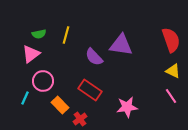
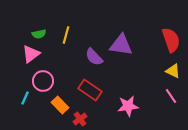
pink star: moved 1 px right, 1 px up
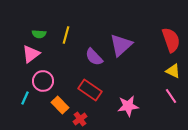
green semicircle: rotated 16 degrees clockwise
purple triangle: rotated 50 degrees counterclockwise
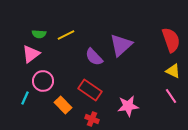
yellow line: rotated 48 degrees clockwise
orange rectangle: moved 3 px right
red cross: moved 12 px right; rotated 32 degrees counterclockwise
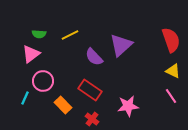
yellow line: moved 4 px right
red cross: rotated 16 degrees clockwise
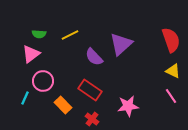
purple triangle: moved 1 px up
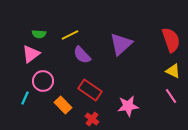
purple semicircle: moved 12 px left, 2 px up
